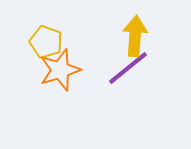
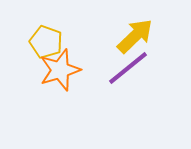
yellow arrow: rotated 42 degrees clockwise
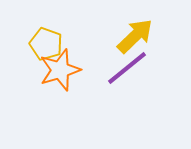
yellow pentagon: moved 2 px down
purple line: moved 1 px left
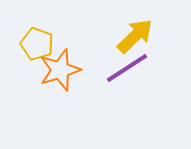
yellow pentagon: moved 9 px left
purple line: rotated 6 degrees clockwise
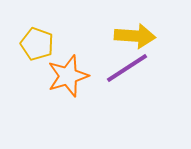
yellow arrow: rotated 48 degrees clockwise
orange star: moved 8 px right, 6 px down
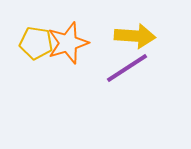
yellow pentagon: moved 1 px left, 1 px up; rotated 12 degrees counterclockwise
orange star: moved 33 px up
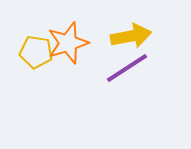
yellow arrow: moved 4 px left; rotated 15 degrees counterclockwise
yellow pentagon: moved 9 px down
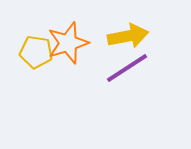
yellow arrow: moved 3 px left
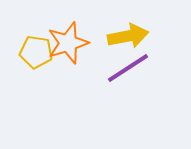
purple line: moved 1 px right
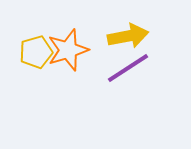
orange star: moved 7 px down
yellow pentagon: rotated 24 degrees counterclockwise
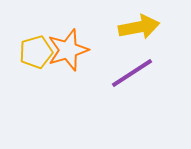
yellow arrow: moved 11 px right, 9 px up
purple line: moved 4 px right, 5 px down
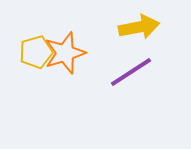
orange star: moved 3 px left, 3 px down
purple line: moved 1 px left, 1 px up
